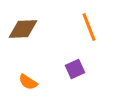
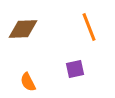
purple square: rotated 12 degrees clockwise
orange semicircle: rotated 30 degrees clockwise
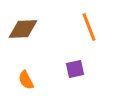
orange semicircle: moved 2 px left, 2 px up
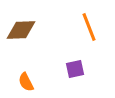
brown diamond: moved 2 px left, 1 px down
orange semicircle: moved 2 px down
